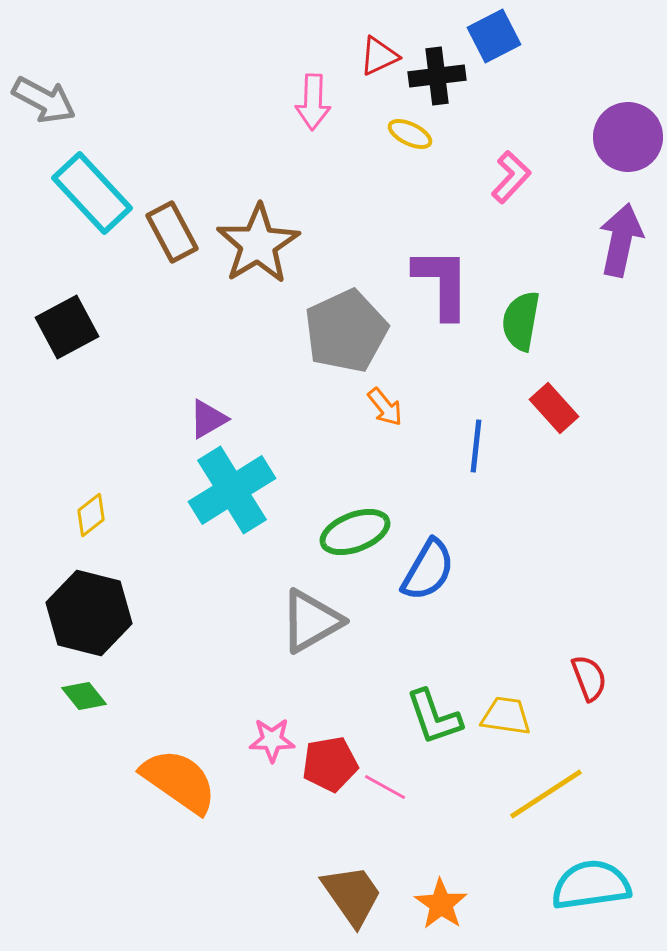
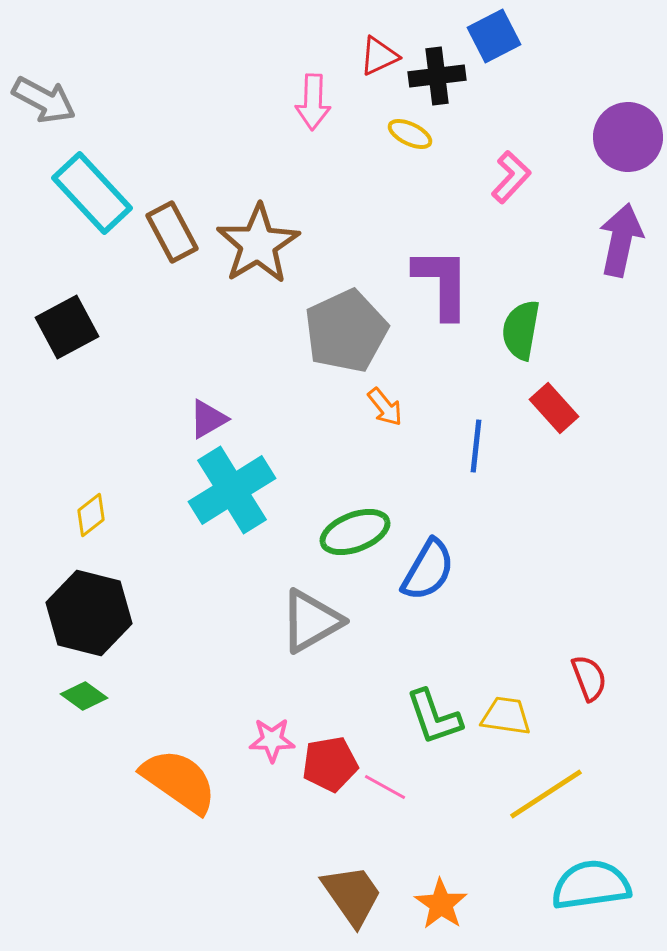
green semicircle: moved 9 px down
green diamond: rotated 15 degrees counterclockwise
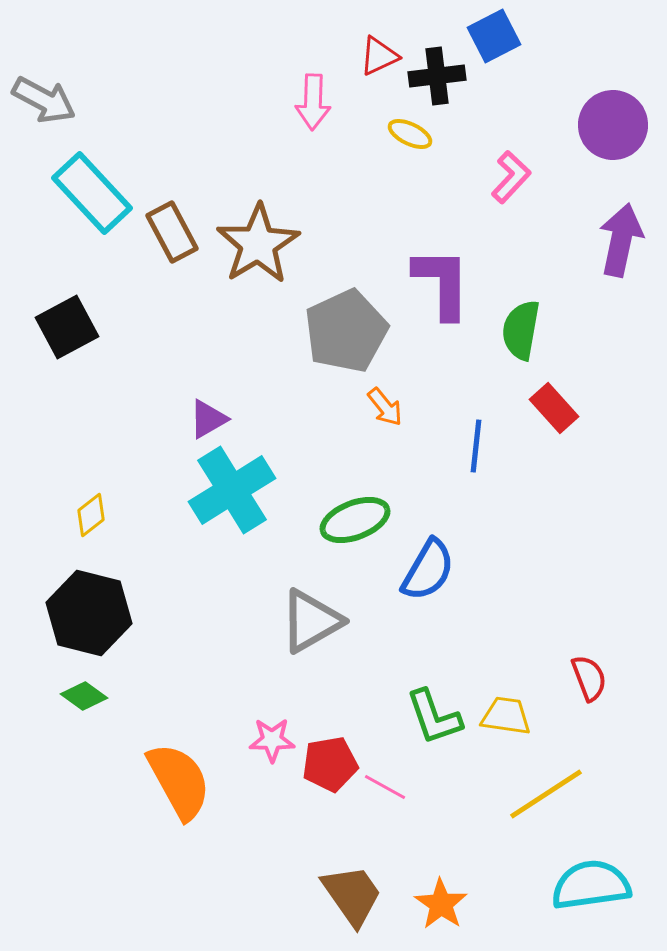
purple circle: moved 15 px left, 12 px up
green ellipse: moved 12 px up
orange semicircle: rotated 26 degrees clockwise
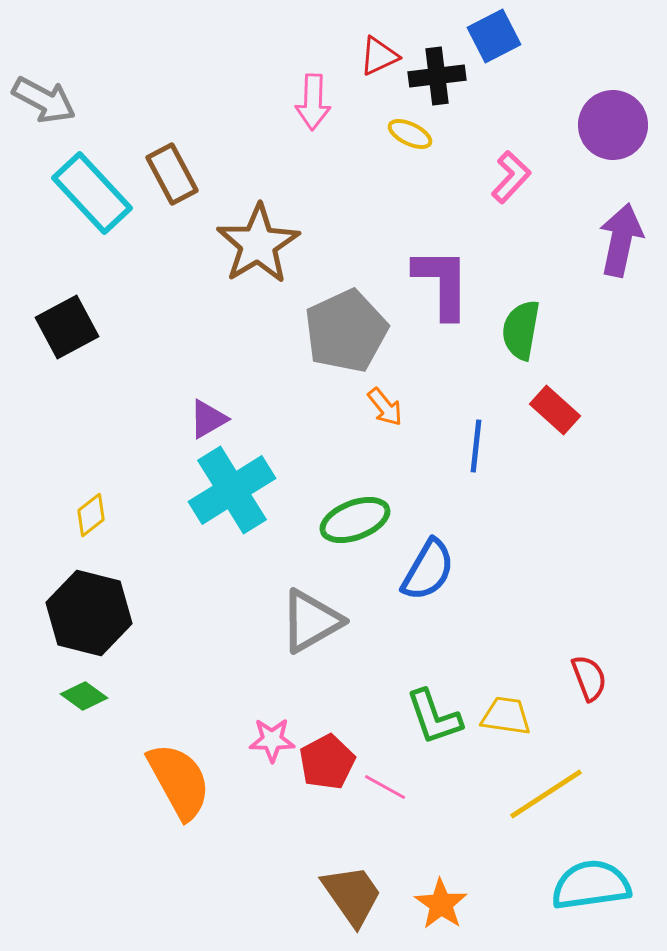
brown rectangle: moved 58 px up
red rectangle: moved 1 px right, 2 px down; rotated 6 degrees counterclockwise
red pentagon: moved 3 px left, 2 px up; rotated 18 degrees counterclockwise
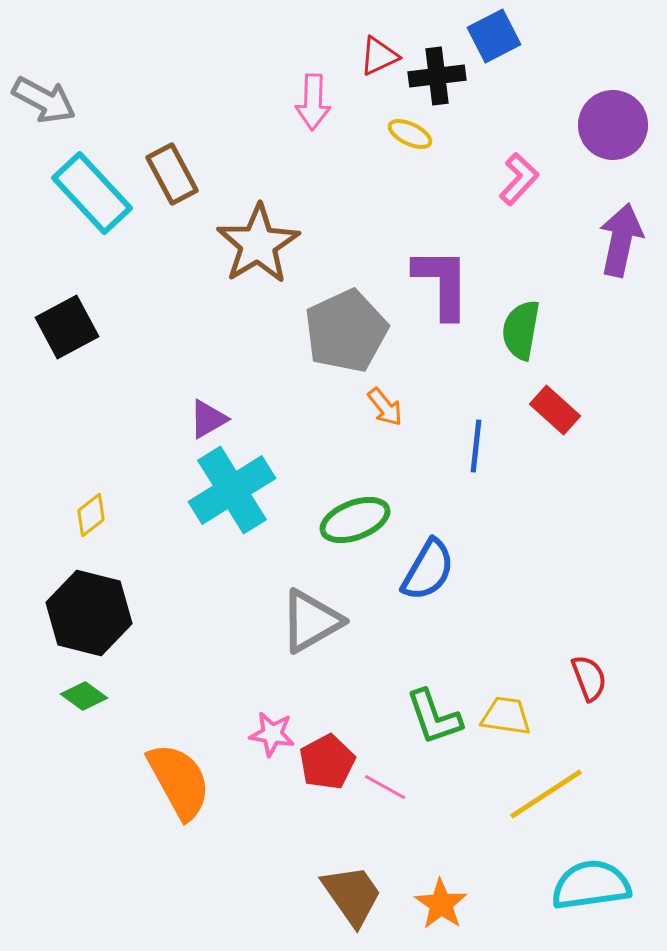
pink L-shape: moved 8 px right, 2 px down
pink star: moved 6 px up; rotated 9 degrees clockwise
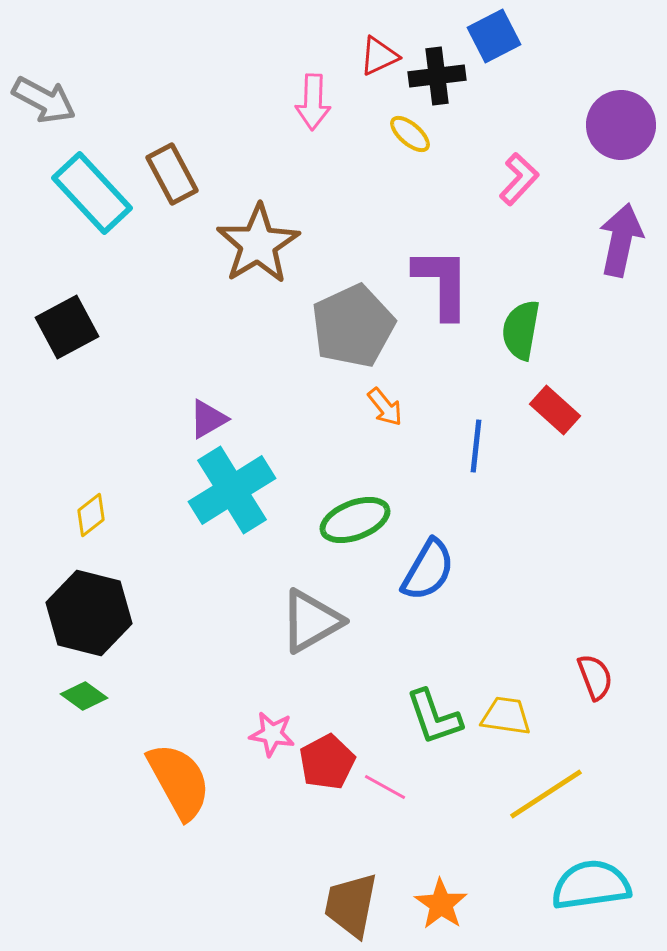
purple circle: moved 8 px right
yellow ellipse: rotated 15 degrees clockwise
gray pentagon: moved 7 px right, 5 px up
red semicircle: moved 6 px right, 1 px up
brown trapezoid: moved 1 px left, 10 px down; rotated 134 degrees counterclockwise
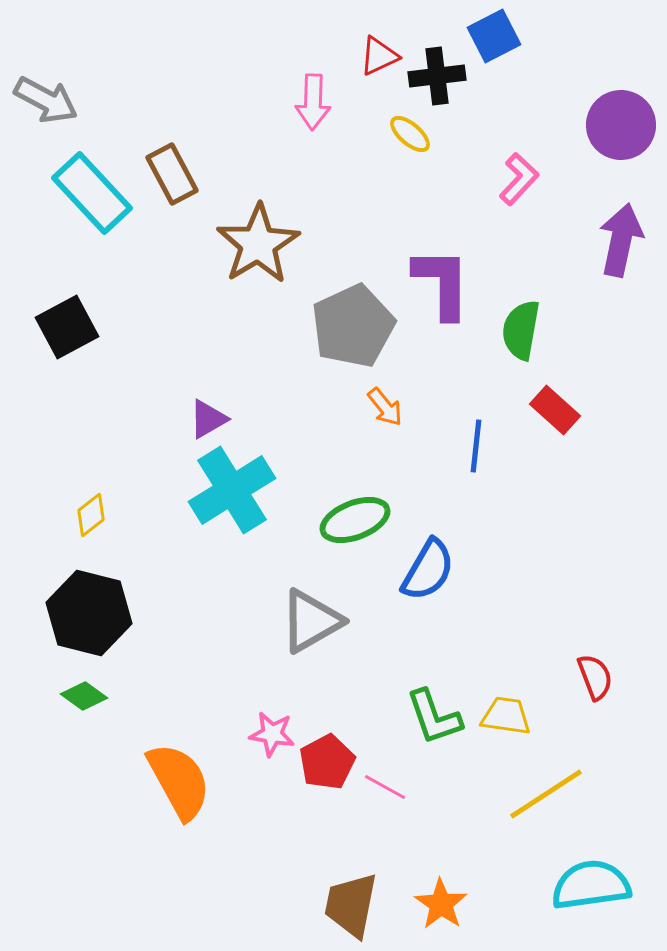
gray arrow: moved 2 px right
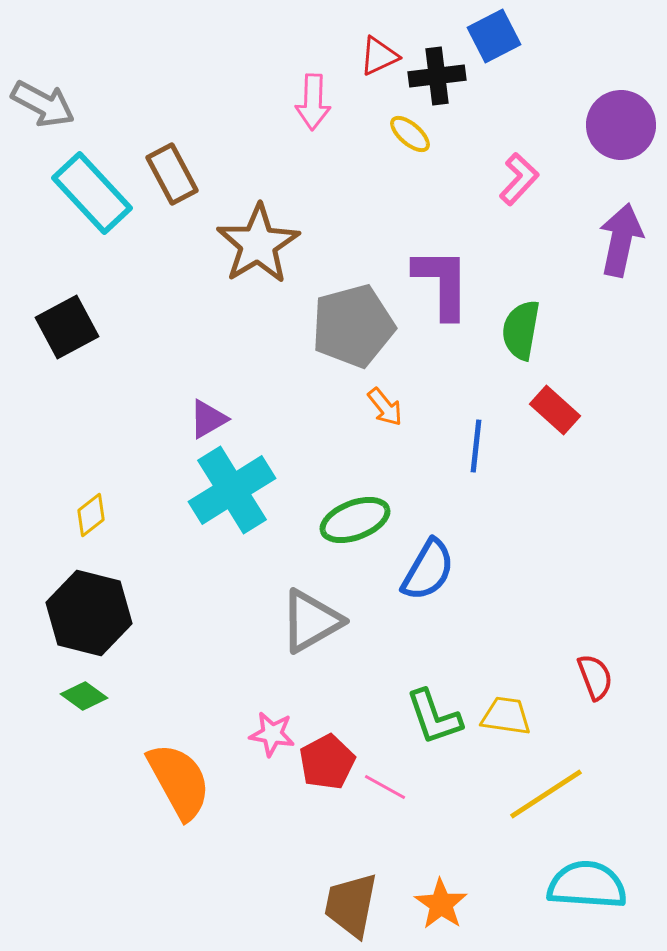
gray arrow: moved 3 px left, 4 px down
gray pentagon: rotated 10 degrees clockwise
cyan semicircle: moved 4 px left; rotated 12 degrees clockwise
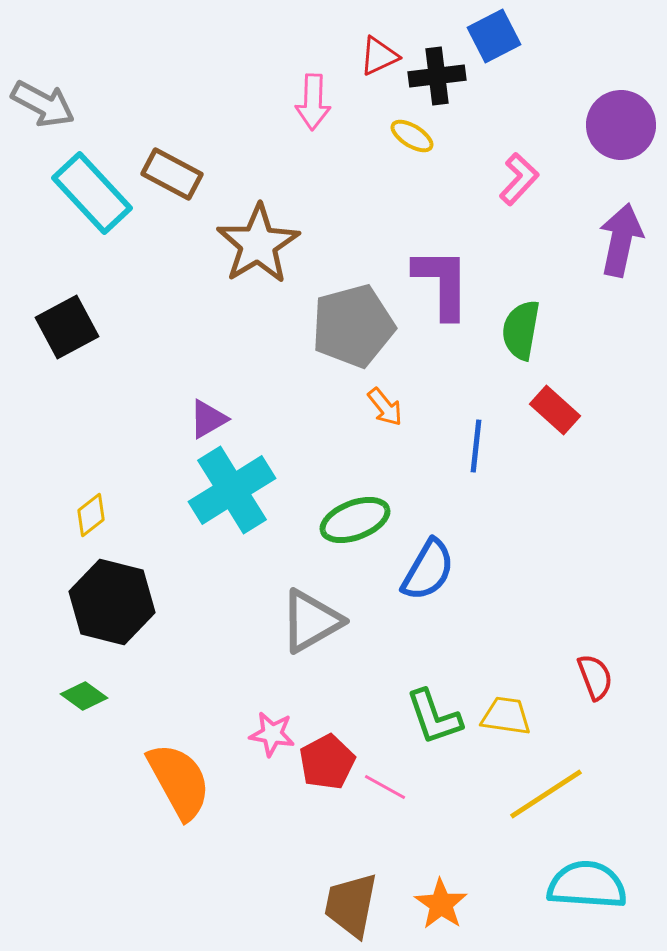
yellow ellipse: moved 2 px right, 2 px down; rotated 9 degrees counterclockwise
brown rectangle: rotated 34 degrees counterclockwise
black hexagon: moved 23 px right, 11 px up
